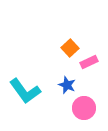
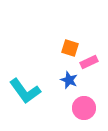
orange square: rotated 30 degrees counterclockwise
blue star: moved 2 px right, 5 px up
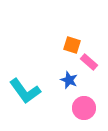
orange square: moved 2 px right, 3 px up
pink rectangle: rotated 66 degrees clockwise
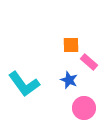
orange square: moved 1 px left; rotated 18 degrees counterclockwise
cyan L-shape: moved 1 px left, 7 px up
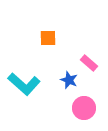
orange square: moved 23 px left, 7 px up
pink rectangle: moved 1 px down
cyan L-shape: rotated 12 degrees counterclockwise
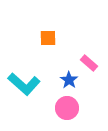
blue star: rotated 12 degrees clockwise
pink circle: moved 17 px left
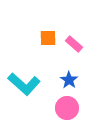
pink rectangle: moved 15 px left, 19 px up
